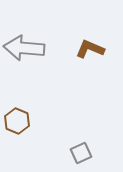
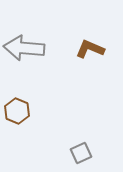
brown hexagon: moved 10 px up
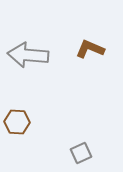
gray arrow: moved 4 px right, 7 px down
brown hexagon: moved 11 px down; rotated 20 degrees counterclockwise
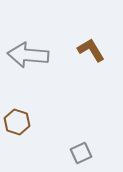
brown L-shape: moved 1 px right, 1 px down; rotated 36 degrees clockwise
brown hexagon: rotated 15 degrees clockwise
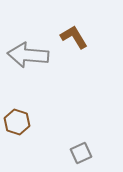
brown L-shape: moved 17 px left, 13 px up
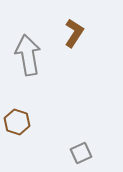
brown L-shape: moved 4 px up; rotated 64 degrees clockwise
gray arrow: rotated 75 degrees clockwise
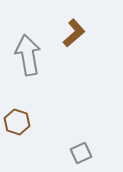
brown L-shape: rotated 16 degrees clockwise
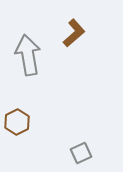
brown hexagon: rotated 15 degrees clockwise
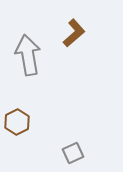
gray square: moved 8 px left
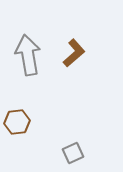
brown L-shape: moved 20 px down
brown hexagon: rotated 20 degrees clockwise
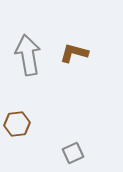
brown L-shape: rotated 124 degrees counterclockwise
brown hexagon: moved 2 px down
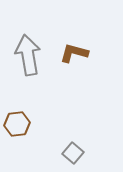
gray square: rotated 25 degrees counterclockwise
